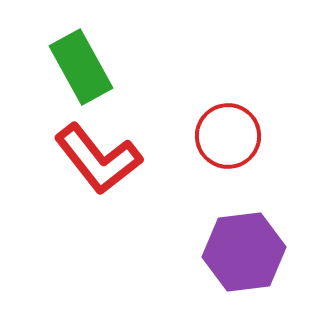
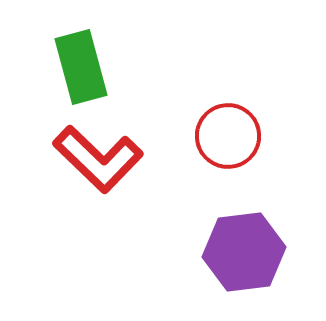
green rectangle: rotated 14 degrees clockwise
red L-shape: rotated 8 degrees counterclockwise
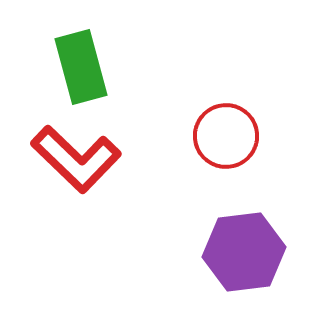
red circle: moved 2 px left
red L-shape: moved 22 px left
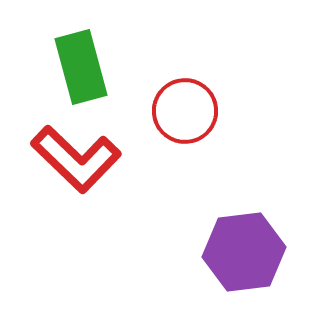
red circle: moved 41 px left, 25 px up
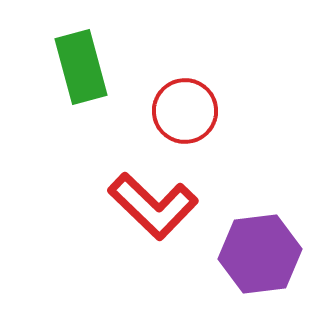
red L-shape: moved 77 px right, 47 px down
purple hexagon: moved 16 px right, 2 px down
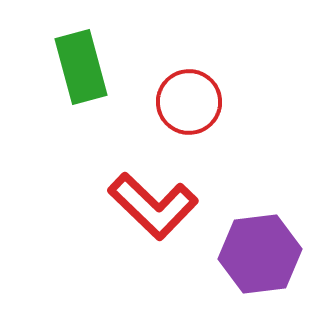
red circle: moved 4 px right, 9 px up
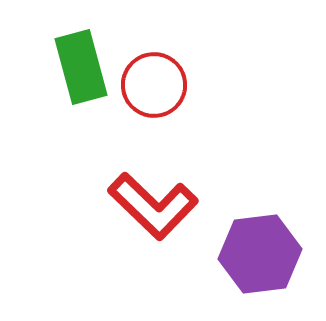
red circle: moved 35 px left, 17 px up
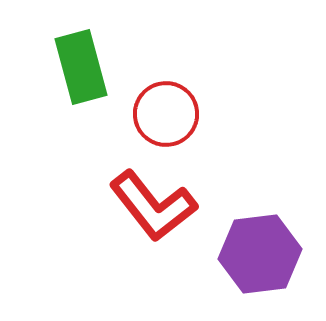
red circle: moved 12 px right, 29 px down
red L-shape: rotated 8 degrees clockwise
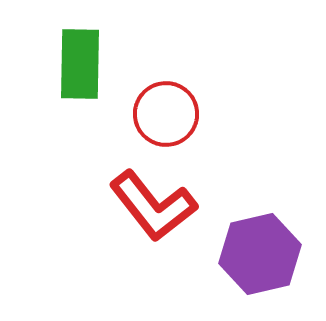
green rectangle: moved 1 px left, 3 px up; rotated 16 degrees clockwise
purple hexagon: rotated 6 degrees counterclockwise
